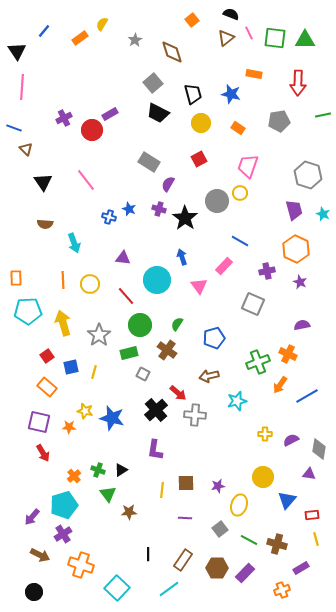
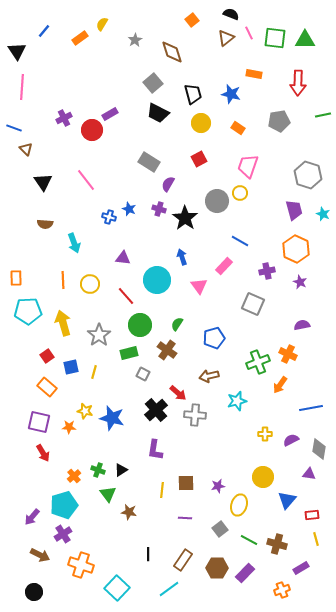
blue line at (307, 396): moved 4 px right, 12 px down; rotated 20 degrees clockwise
brown star at (129, 512): rotated 14 degrees clockwise
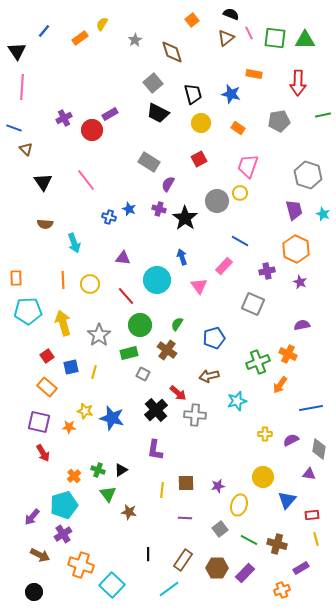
cyan square at (117, 588): moved 5 px left, 3 px up
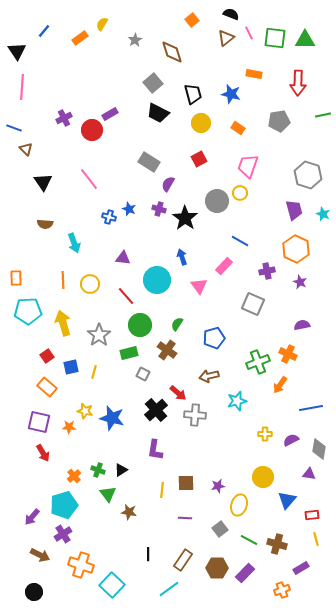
pink line at (86, 180): moved 3 px right, 1 px up
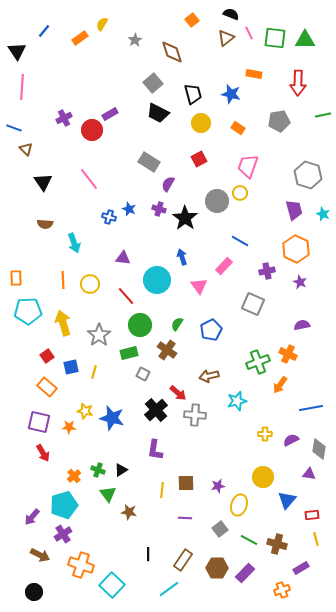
blue pentagon at (214, 338): moved 3 px left, 8 px up; rotated 10 degrees counterclockwise
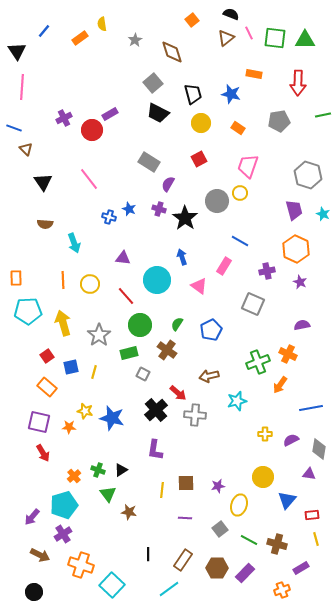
yellow semicircle at (102, 24): rotated 40 degrees counterclockwise
pink rectangle at (224, 266): rotated 12 degrees counterclockwise
pink triangle at (199, 286): rotated 18 degrees counterclockwise
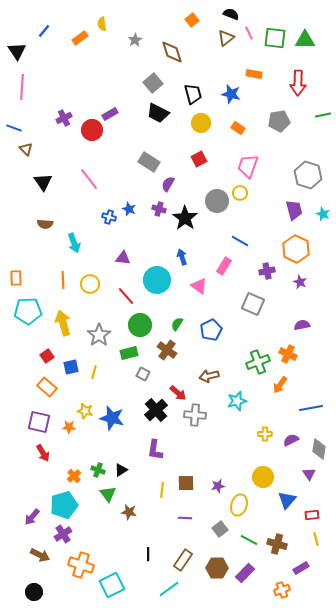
purple triangle at (309, 474): rotated 48 degrees clockwise
cyan square at (112, 585): rotated 20 degrees clockwise
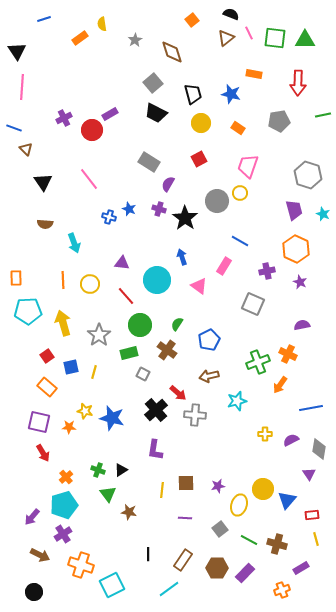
blue line at (44, 31): moved 12 px up; rotated 32 degrees clockwise
black trapezoid at (158, 113): moved 2 px left
purple triangle at (123, 258): moved 1 px left, 5 px down
blue pentagon at (211, 330): moved 2 px left, 10 px down
orange cross at (74, 476): moved 8 px left, 1 px down
yellow circle at (263, 477): moved 12 px down
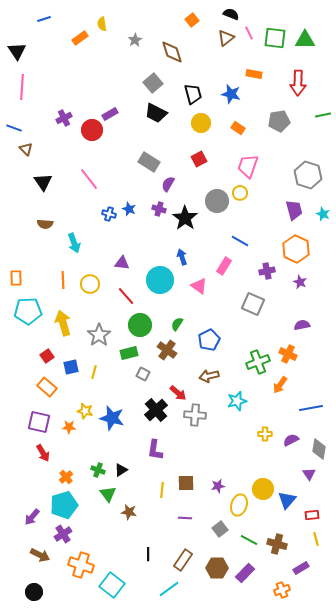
blue cross at (109, 217): moved 3 px up
cyan circle at (157, 280): moved 3 px right
cyan square at (112, 585): rotated 25 degrees counterclockwise
